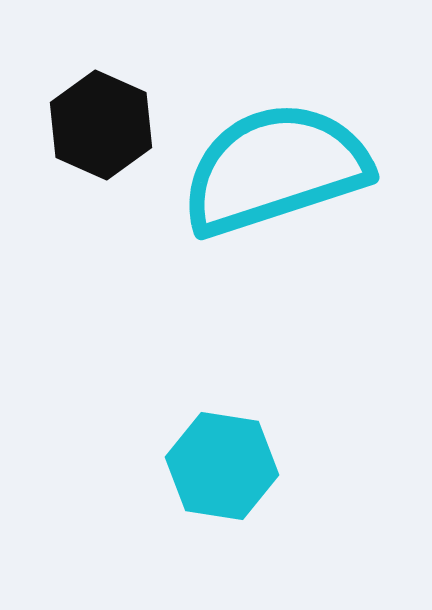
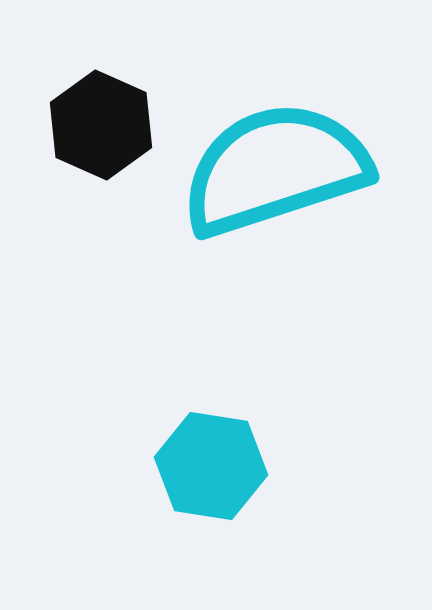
cyan hexagon: moved 11 px left
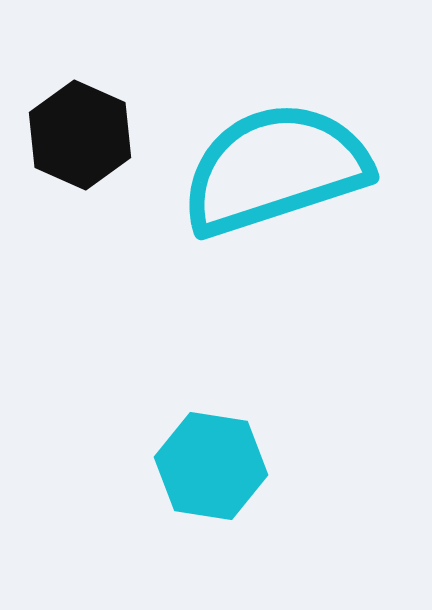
black hexagon: moved 21 px left, 10 px down
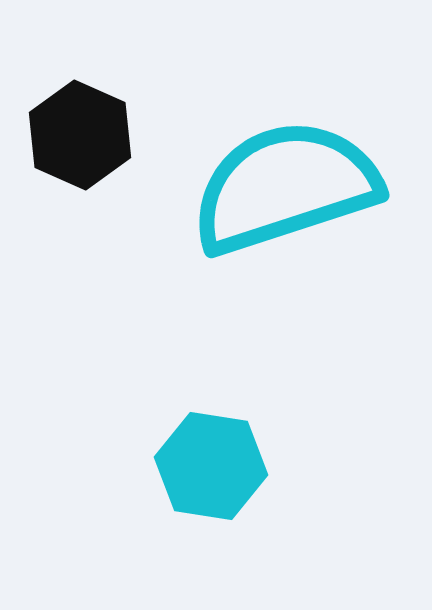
cyan semicircle: moved 10 px right, 18 px down
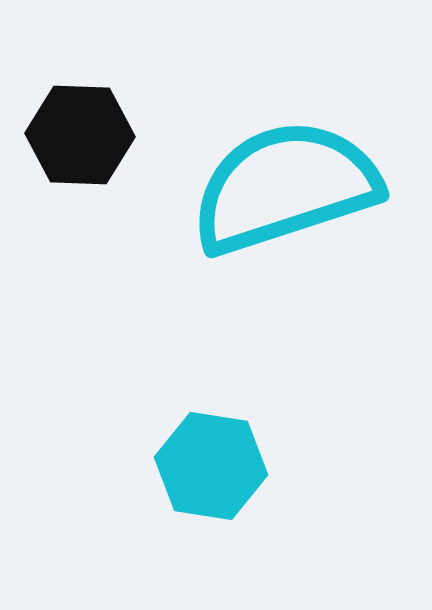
black hexagon: rotated 22 degrees counterclockwise
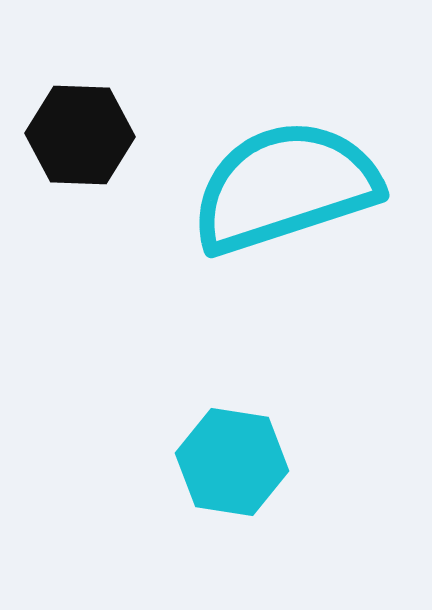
cyan hexagon: moved 21 px right, 4 px up
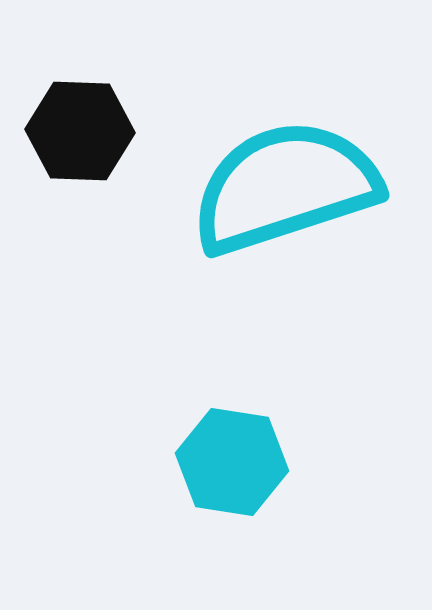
black hexagon: moved 4 px up
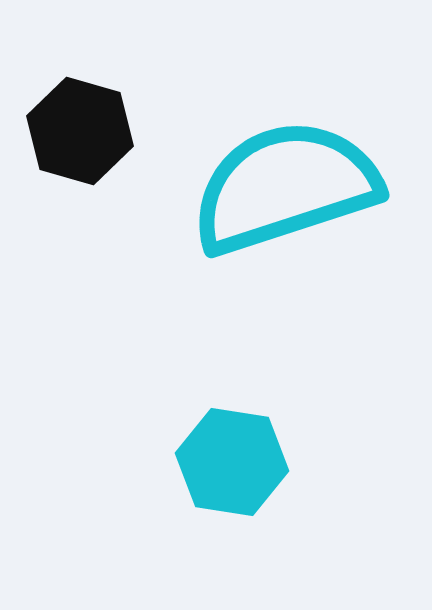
black hexagon: rotated 14 degrees clockwise
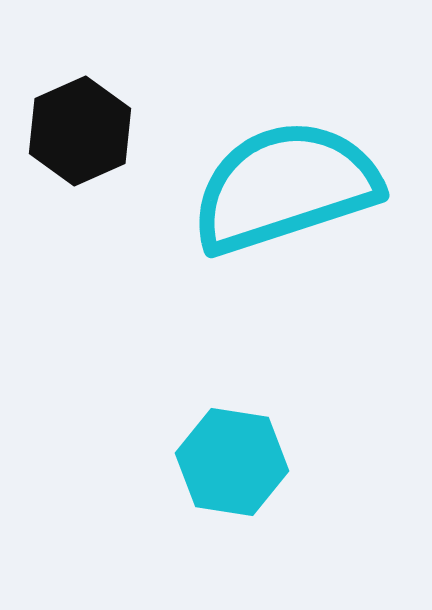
black hexagon: rotated 20 degrees clockwise
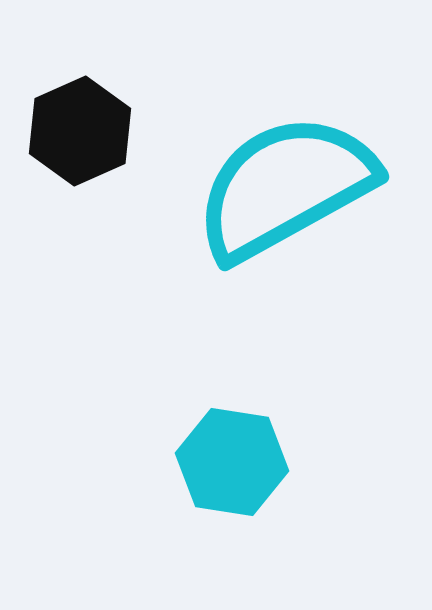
cyan semicircle: rotated 11 degrees counterclockwise
